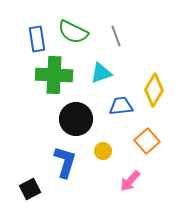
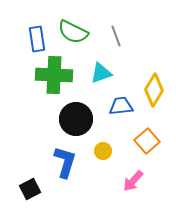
pink arrow: moved 3 px right
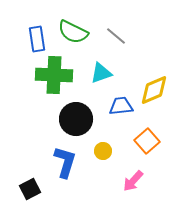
gray line: rotated 30 degrees counterclockwise
yellow diamond: rotated 36 degrees clockwise
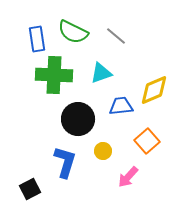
black circle: moved 2 px right
pink arrow: moved 5 px left, 4 px up
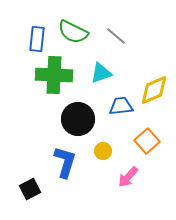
blue rectangle: rotated 15 degrees clockwise
